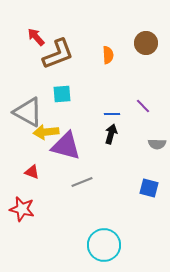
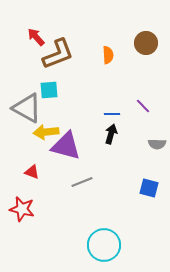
cyan square: moved 13 px left, 4 px up
gray triangle: moved 1 px left, 4 px up
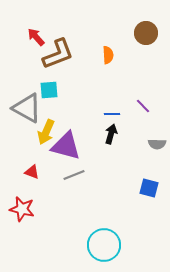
brown circle: moved 10 px up
yellow arrow: rotated 60 degrees counterclockwise
gray line: moved 8 px left, 7 px up
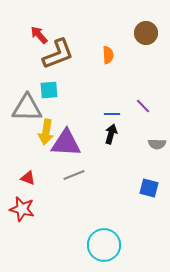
red arrow: moved 3 px right, 2 px up
gray triangle: rotated 28 degrees counterclockwise
yellow arrow: rotated 15 degrees counterclockwise
purple triangle: moved 3 px up; rotated 12 degrees counterclockwise
red triangle: moved 4 px left, 6 px down
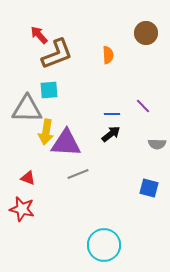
brown L-shape: moved 1 px left
gray triangle: moved 1 px down
black arrow: rotated 36 degrees clockwise
gray line: moved 4 px right, 1 px up
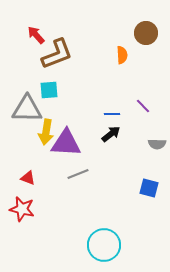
red arrow: moved 3 px left
orange semicircle: moved 14 px right
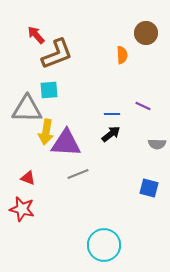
purple line: rotated 21 degrees counterclockwise
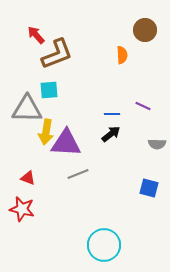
brown circle: moved 1 px left, 3 px up
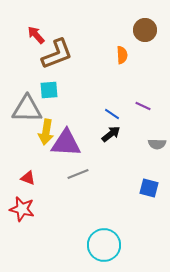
blue line: rotated 35 degrees clockwise
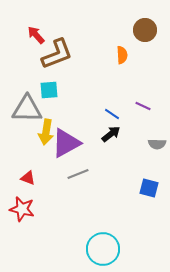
purple triangle: rotated 32 degrees counterclockwise
cyan circle: moved 1 px left, 4 px down
